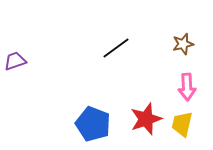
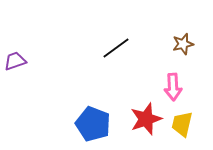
pink arrow: moved 14 px left
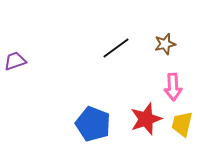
brown star: moved 18 px left
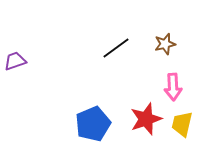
blue pentagon: rotated 28 degrees clockwise
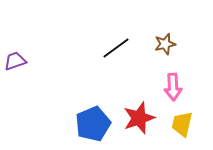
red star: moved 7 px left, 1 px up
